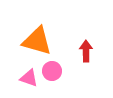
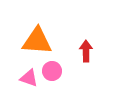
orange triangle: rotated 12 degrees counterclockwise
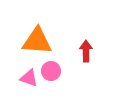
pink circle: moved 1 px left
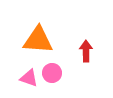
orange triangle: moved 1 px right, 1 px up
pink circle: moved 1 px right, 2 px down
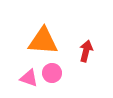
orange triangle: moved 5 px right, 1 px down
red arrow: rotated 15 degrees clockwise
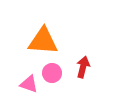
red arrow: moved 3 px left, 16 px down
pink triangle: moved 6 px down
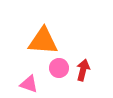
red arrow: moved 3 px down
pink circle: moved 7 px right, 5 px up
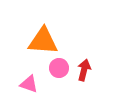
red arrow: moved 1 px right
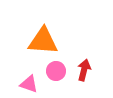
pink circle: moved 3 px left, 3 px down
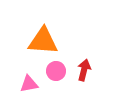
pink triangle: rotated 30 degrees counterclockwise
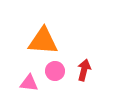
pink circle: moved 1 px left
pink triangle: moved 1 px up; rotated 18 degrees clockwise
